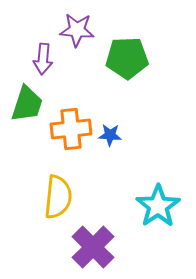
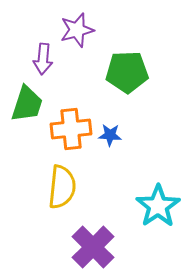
purple star: rotated 20 degrees counterclockwise
green pentagon: moved 14 px down
yellow semicircle: moved 4 px right, 10 px up
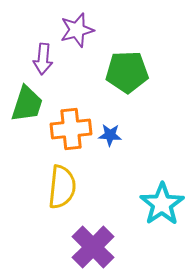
cyan star: moved 4 px right, 2 px up
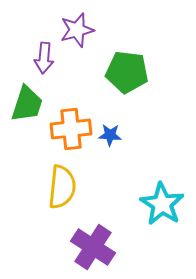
purple arrow: moved 1 px right, 1 px up
green pentagon: rotated 9 degrees clockwise
cyan star: rotated 6 degrees counterclockwise
purple cross: rotated 12 degrees counterclockwise
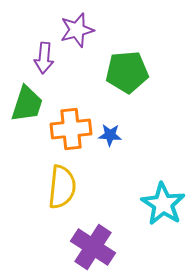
green pentagon: rotated 12 degrees counterclockwise
cyan star: moved 1 px right
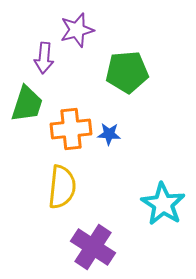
blue star: moved 1 px left, 1 px up
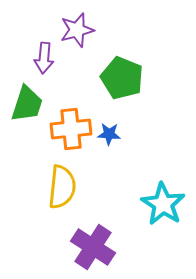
green pentagon: moved 5 px left, 6 px down; rotated 27 degrees clockwise
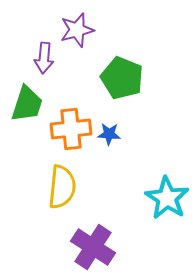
cyan star: moved 4 px right, 6 px up
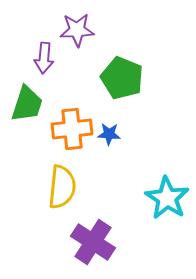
purple star: rotated 12 degrees clockwise
orange cross: moved 1 px right
purple cross: moved 5 px up
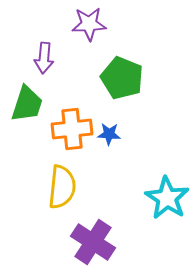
purple star: moved 12 px right, 6 px up
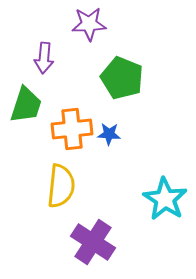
green trapezoid: moved 1 px left, 1 px down
yellow semicircle: moved 1 px left, 1 px up
cyan star: moved 2 px left, 1 px down
